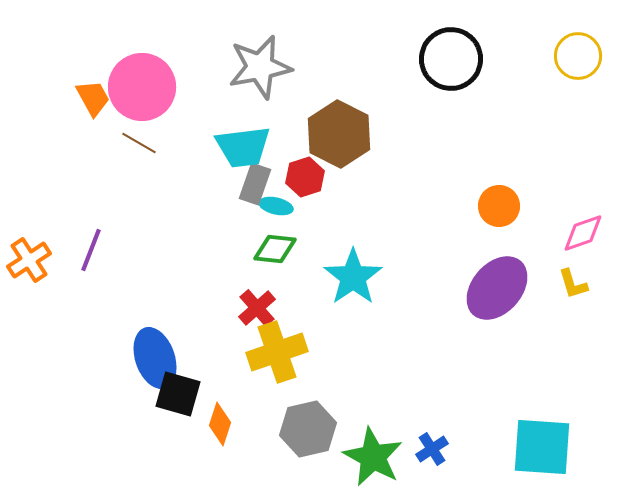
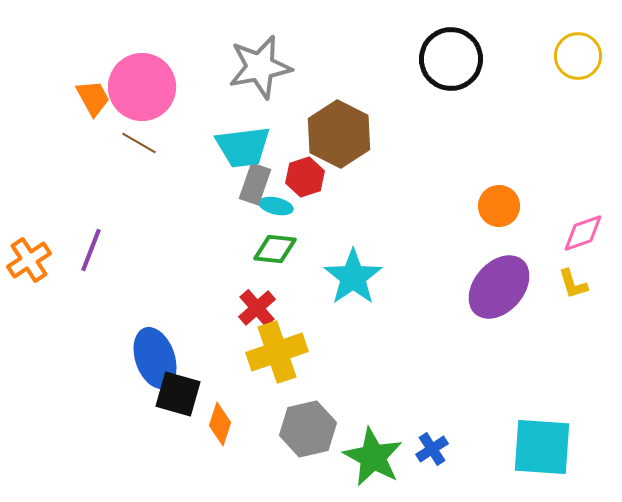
purple ellipse: moved 2 px right, 1 px up
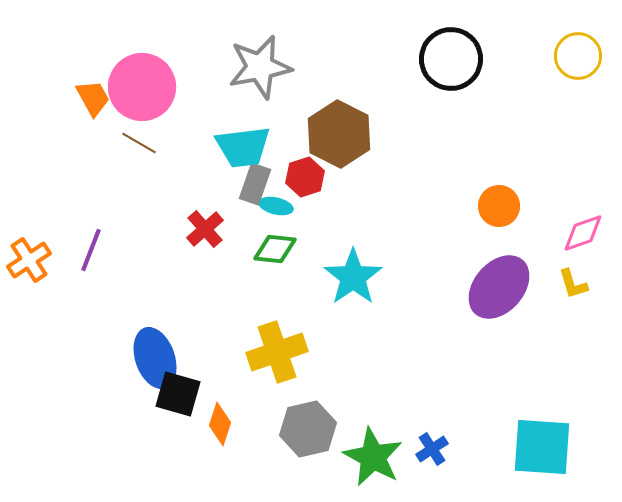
red cross: moved 52 px left, 79 px up
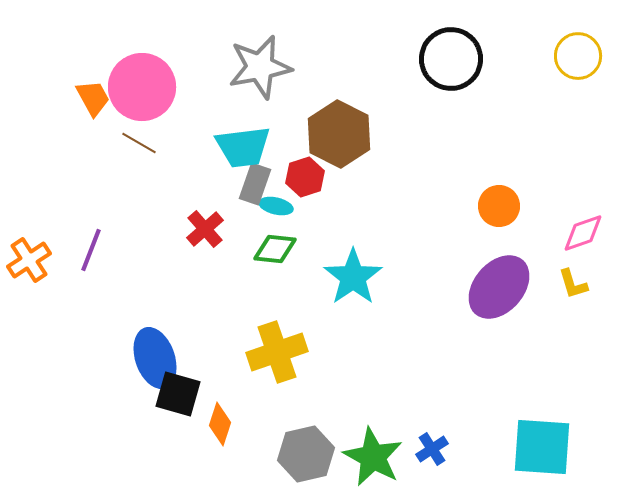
gray hexagon: moved 2 px left, 25 px down
